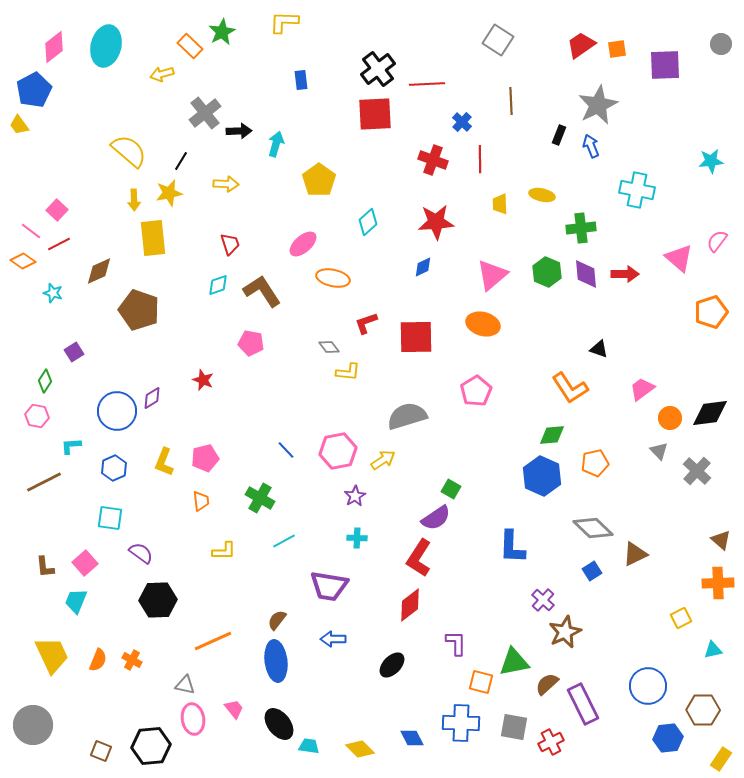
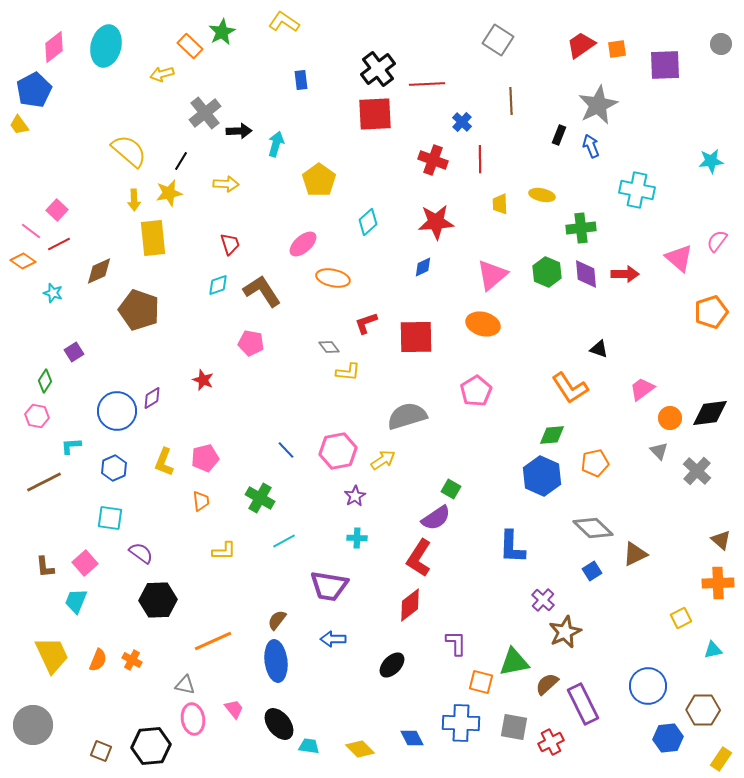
yellow L-shape at (284, 22): rotated 32 degrees clockwise
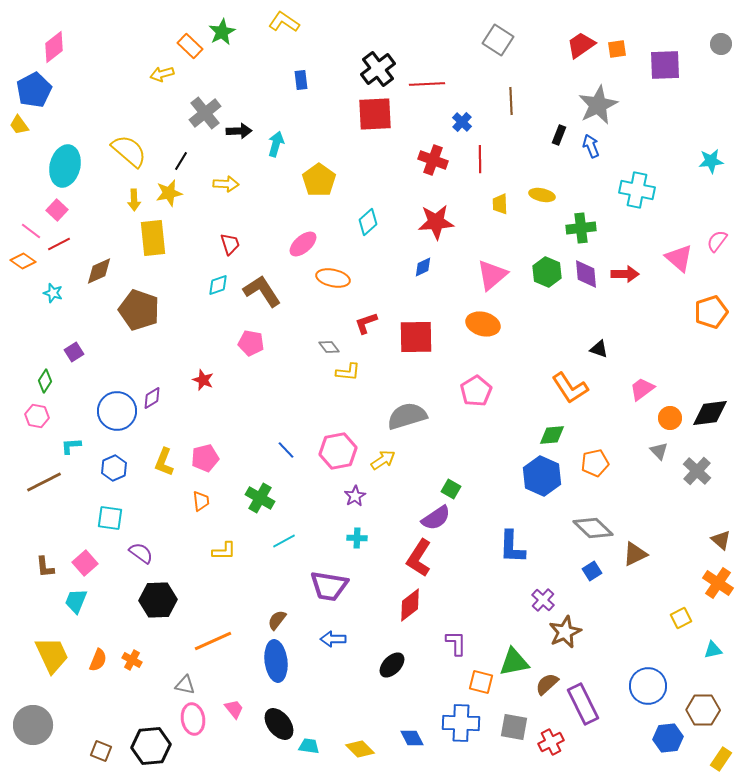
cyan ellipse at (106, 46): moved 41 px left, 120 px down
orange cross at (718, 583): rotated 36 degrees clockwise
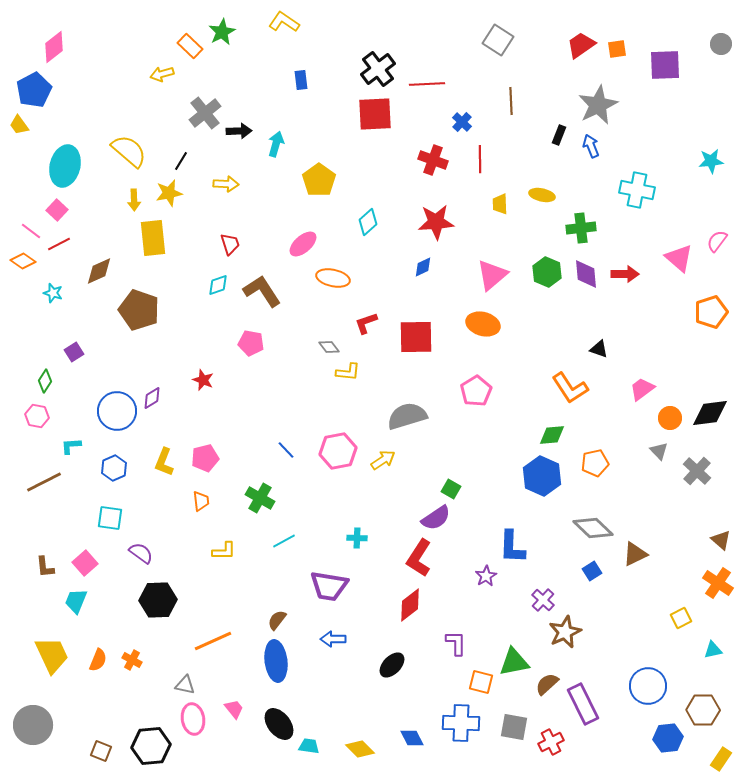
purple star at (355, 496): moved 131 px right, 80 px down
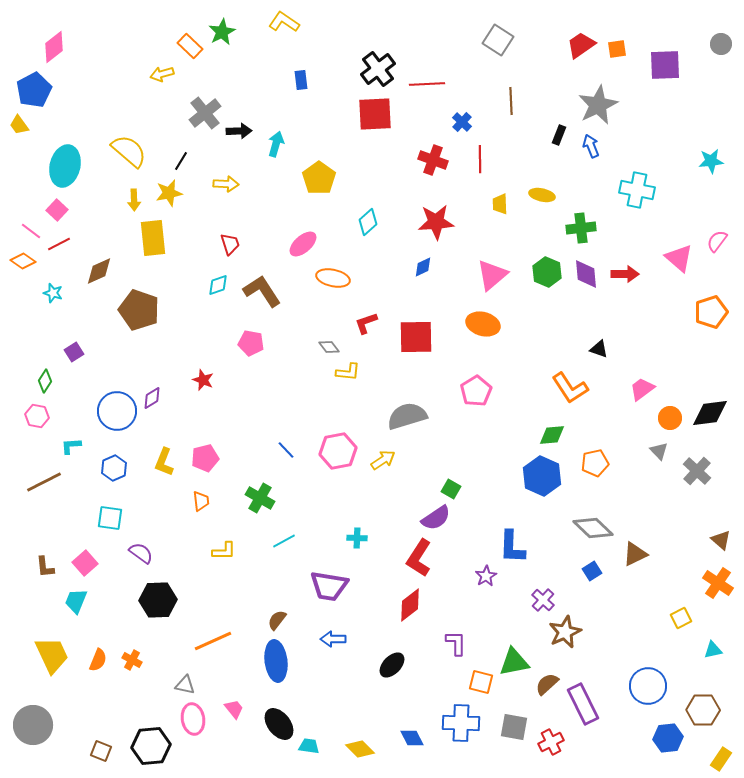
yellow pentagon at (319, 180): moved 2 px up
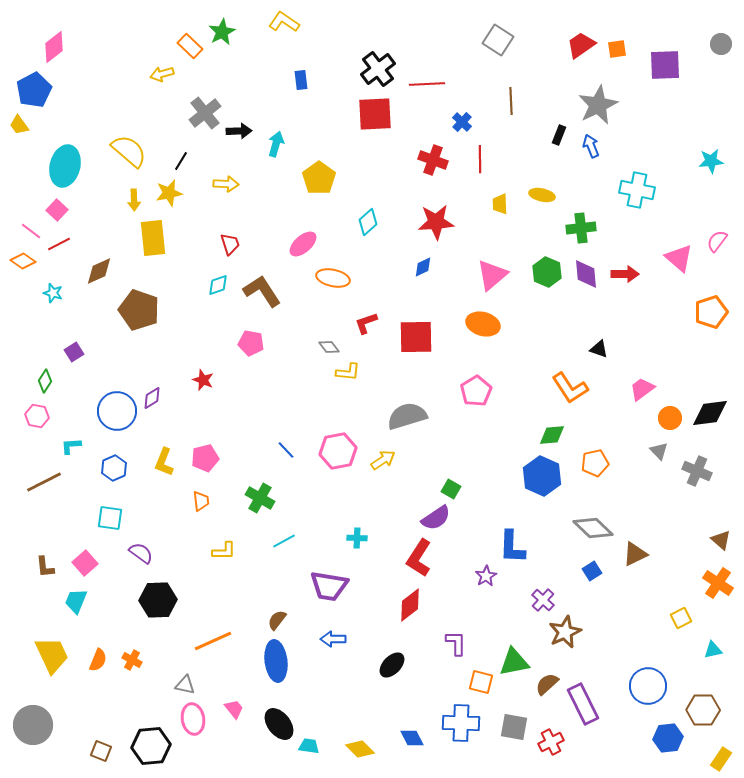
gray cross at (697, 471): rotated 20 degrees counterclockwise
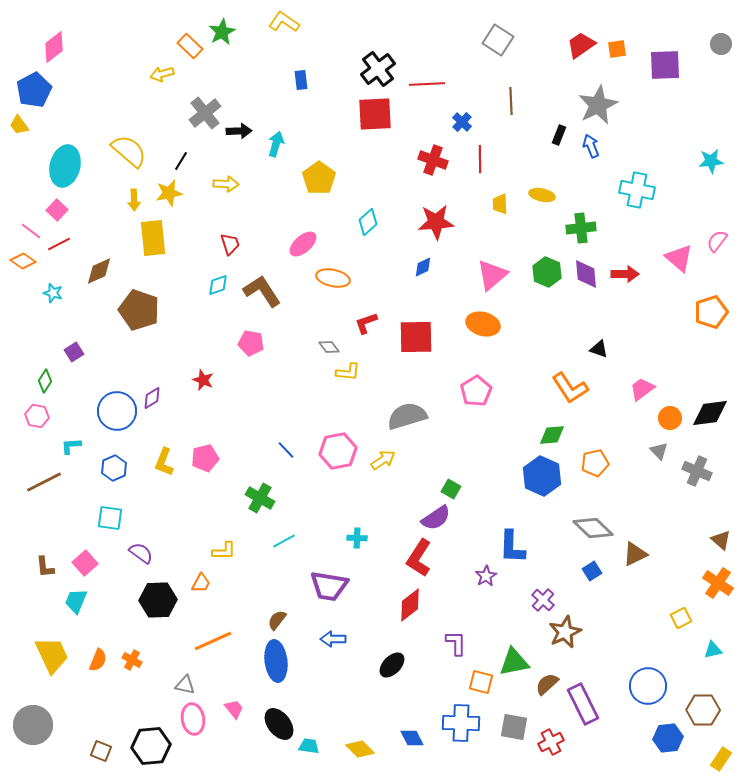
orange trapezoid at (201, 501): moved 82 px down; rotated 35 degrees clockwise
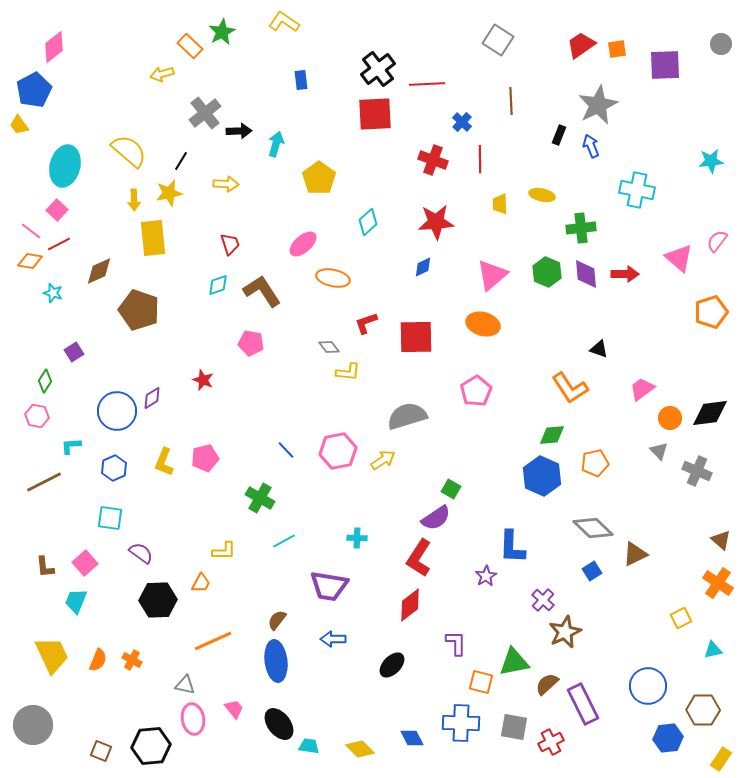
orange diamond at (23, 261): moved 7 px right; rotated 25 degrees counterclockwise
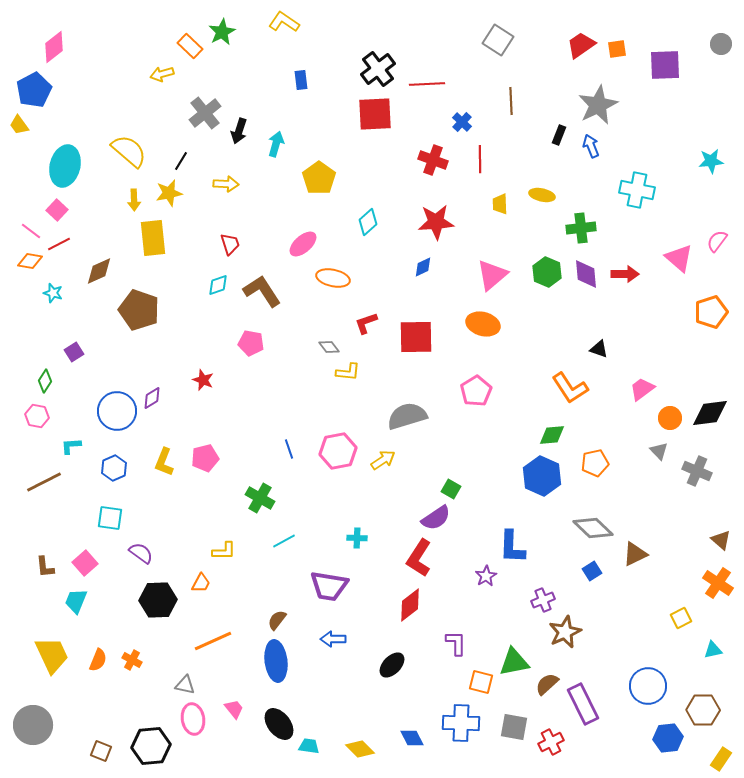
black arrow at (239, 131): rotated 110 degrees clockwise
blue line at (286, 450): moved 3 px right, 1 px up; rotated 24 degrees clockwise
purple cross at (543, 600): rotated 25 degrees clockwise
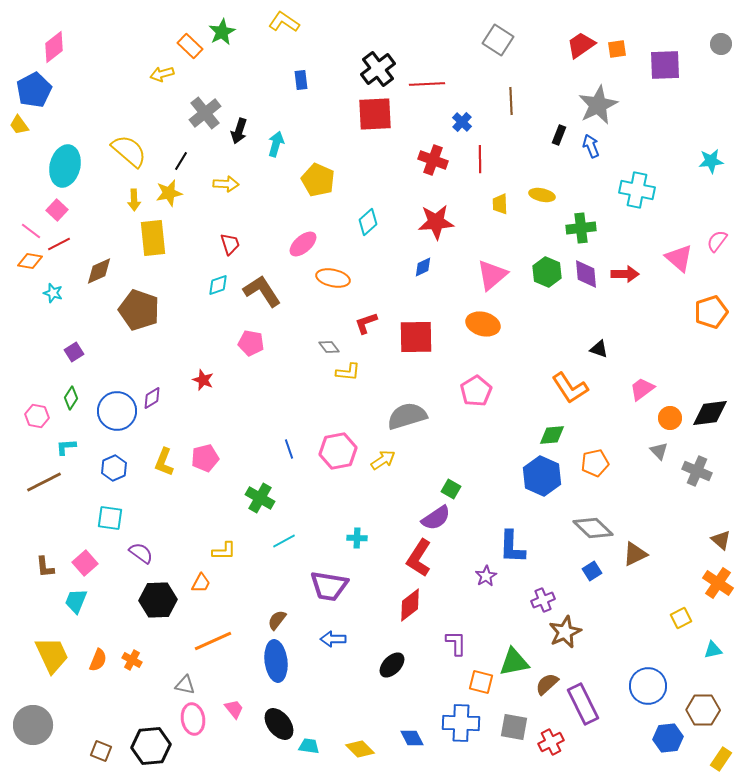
yellow pentagon at (319, 178): moved 1 px left, 2 px down; rotated 12 degrees counterclockwise
green diamond at (45, 381): moved 26 px right, 17 px down
cyan L-shape at (71, 446): moved 5 px left, 1 px down
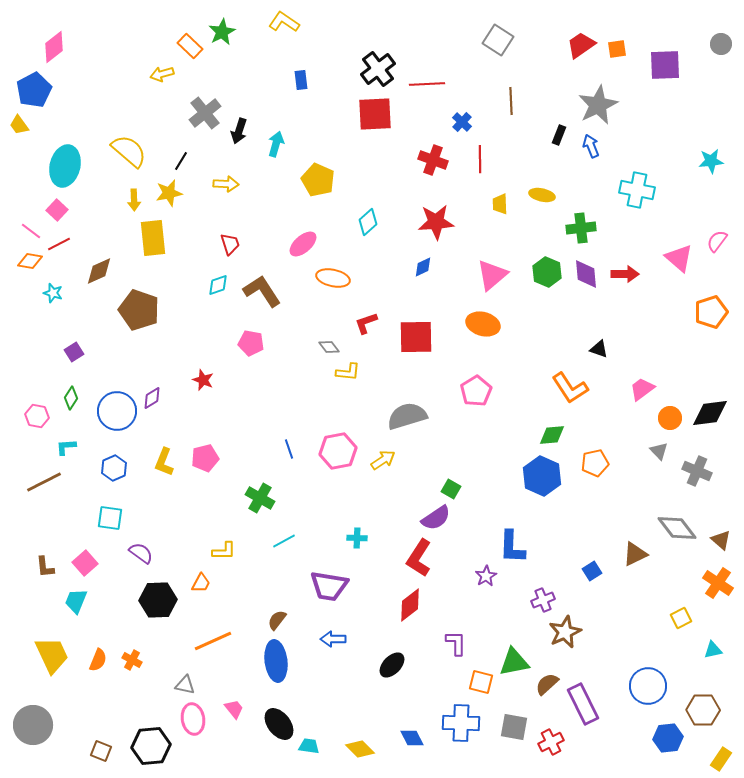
gray diamond at (593, 528): moved 84 px right; rotated 9 degrees clockwise
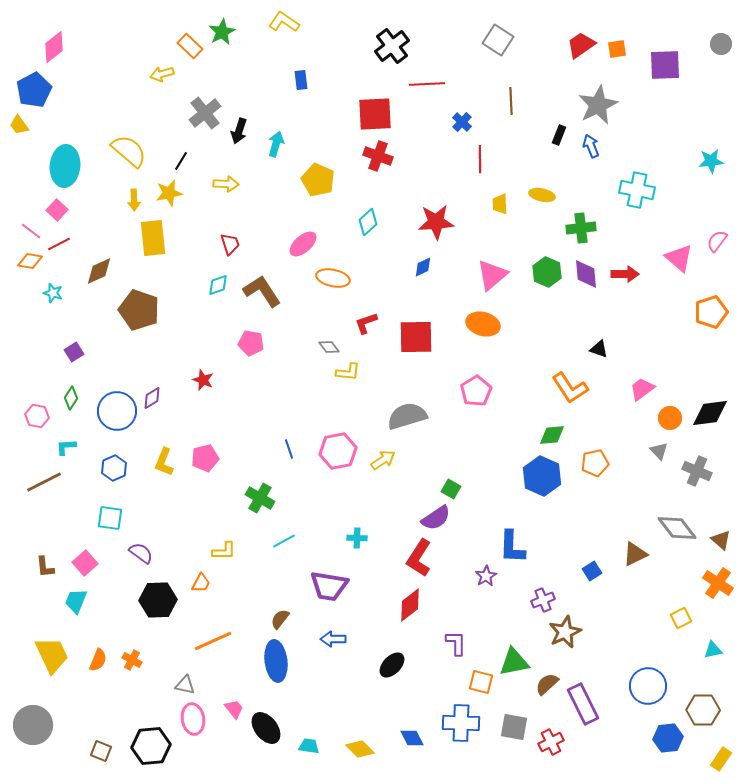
black cross at (378, 69): moved 14 px right, 23 px up
red cross at (433, 160): moved 55 px left, 4 px up
cyan ellipse at (65, 166): rotated 9 degrees counterclockwise
brown semicircle at (277, 620): moved 3 px right, 1 px up
black ellipse at (279, 724): moved 13 px left, 4 px down
